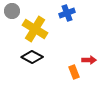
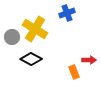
gray circle: moved 26 px down
black diamond: moved 1 px left, 2 px down
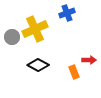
yellow cross: rotated 35 degrees clockwise
black diamond: moved 7 px right, 6 px down
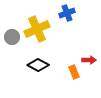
yellow cross: moved 2 px right
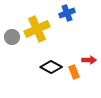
black diamond: moved 13 px right, 2 px down
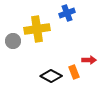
yellow cross: rotated 15 degrees clockwise
gray circle: moved 1 px right, 4 px down
black diamond: moved 9 px down
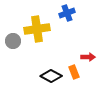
red arrow: moved 1 px left, 3 px up
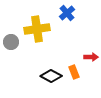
blue cross: rotated 21 degrees counterclockwise
gray circle: moved 2 px left, 1 px down
red arrow: moved 3 px right
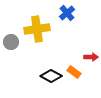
orange rectangle: rotated 32 degrees counterclockwise
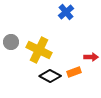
blue cross: moved 1 px left, 1 px up
yellow cross: moved 2 px right, 21 px down; rotated 35 degrees clockwise
orange rectangle: rotated 56 degrees counterclockwise
black diamond: moved 1 px left
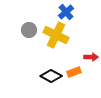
gray circle: moved 18 px right, 12 px up
yellow cross: moved 17 px right, 15 px up
black diamond: moved 1 px right
